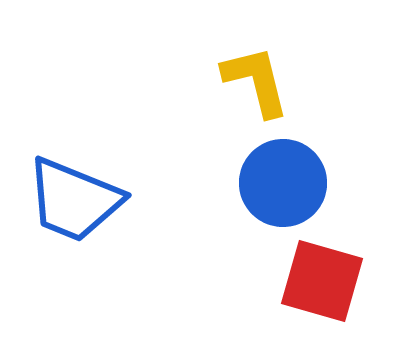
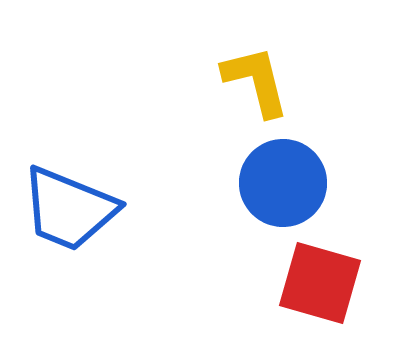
blue trapezoid: moved 5 px left, 9 px down
red square: moved 2 px left, 2 px down
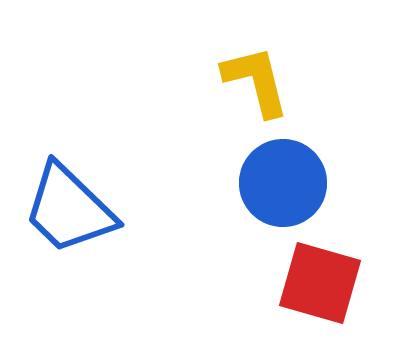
blue trapezoid: rotated 22 degrees clockwise
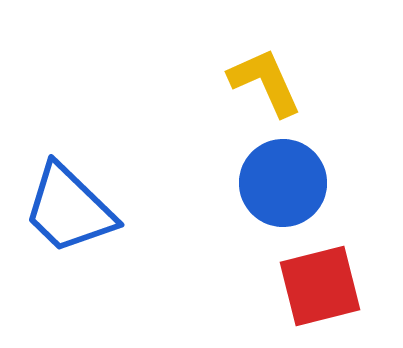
yellow L-shape: moved 9 px right, 1 px down; rotated 10 degrees counterclockwise
red square: moved 3 px down; rotated 30 degrees counterclockwise
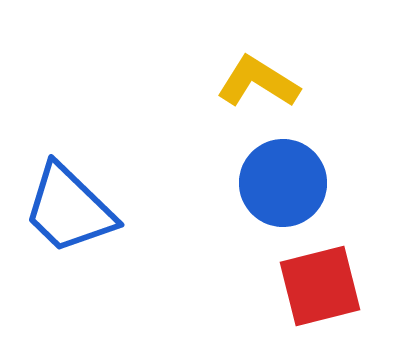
yellow L-shape: moved 7 px left; rotated 34 degrees counterclockwise
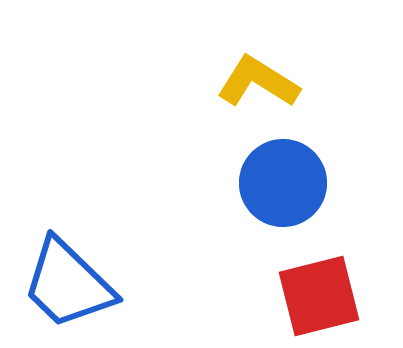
blue trapezoid: moved 1 px left, 75 px down
red square: moved 1 px left, 10 px down
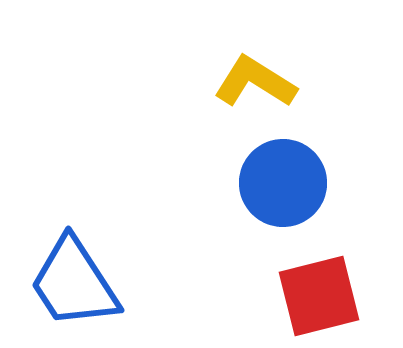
yellow L-shape: moved 3 px left
blue trapezoid: moved 6 px right, 1 px up; rotated 13 degrees clockwise
